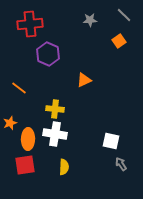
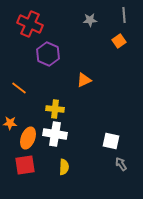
gray line: rotated 42 degrees clockwise
red cross: rotated 30 degrees clockwise
orange star: rotated 24 degrees clockwise
orange ellipse: moved 1 px up; rotated 20 degrees clockwise
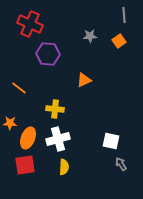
gray star: moved 16 px down
purple hexagon: rotated 20 degrees counterclockwise
white cross: moved 3 px right, 5 px down; rotated 25 degrees counterclockwise
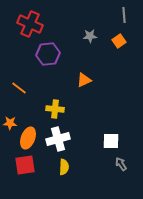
purple hexagon: rotated 10 degrees counterclockwise
white square: rotated 12 degrees counterclockwise
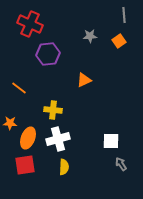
yellow cross: moved 2 px left, 1 px down
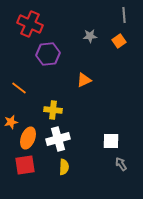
orange star: moved 1 px right, 1 px up; rotated 16 degrees counterclockwise
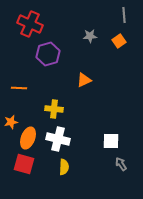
purple hexagon: rotated 10 degrees counterclockwise
orange line: rotated 35 degrees counterclockwise
yellow cross: moved 1 px right, 1 px up
white cross: rotated 30 degrees clockwise
red square: moved 1 px left, 1 px up; rotated 25 degrees clockwise
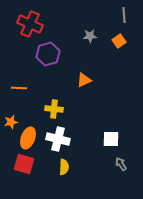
white square: moved 2 px up
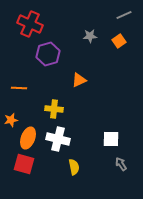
gray line: rotated 70 degrees clockwise
orange triangle: moved 5 px left
orange star: moved 2 px up
yellow semicircle: moved 10 px right; rotated 14 degrees counterclockwise
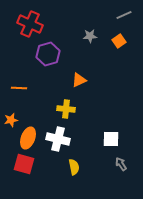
yellow cross: moved 12 px right
